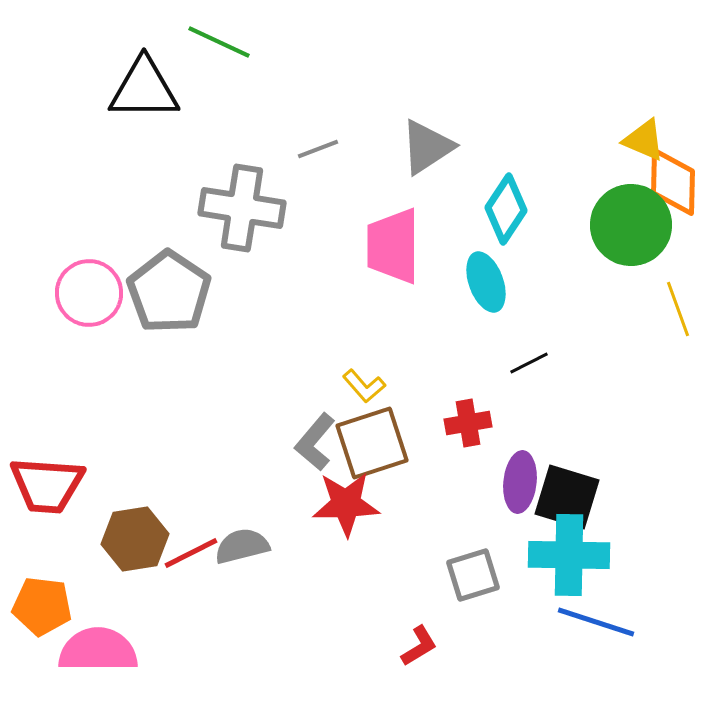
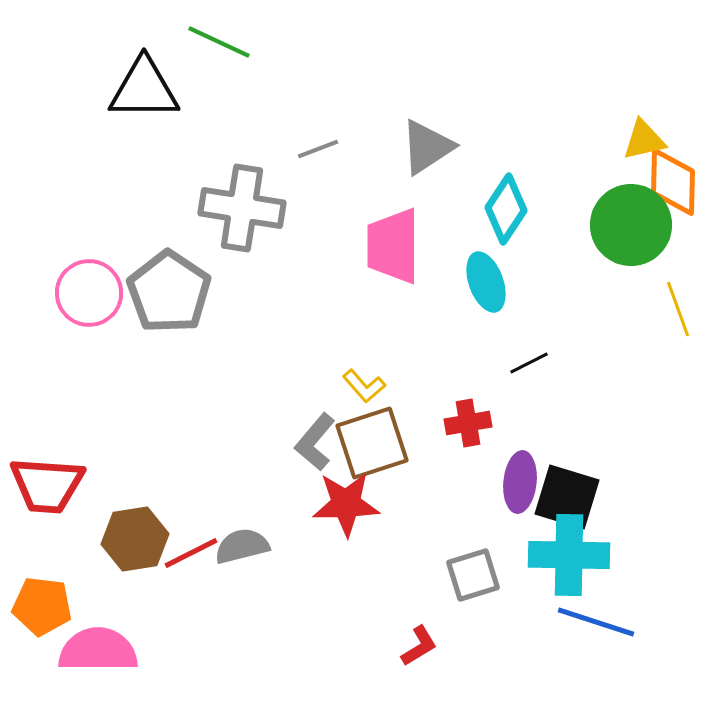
yellow triangle: rotated 36 degrees counterclockwise
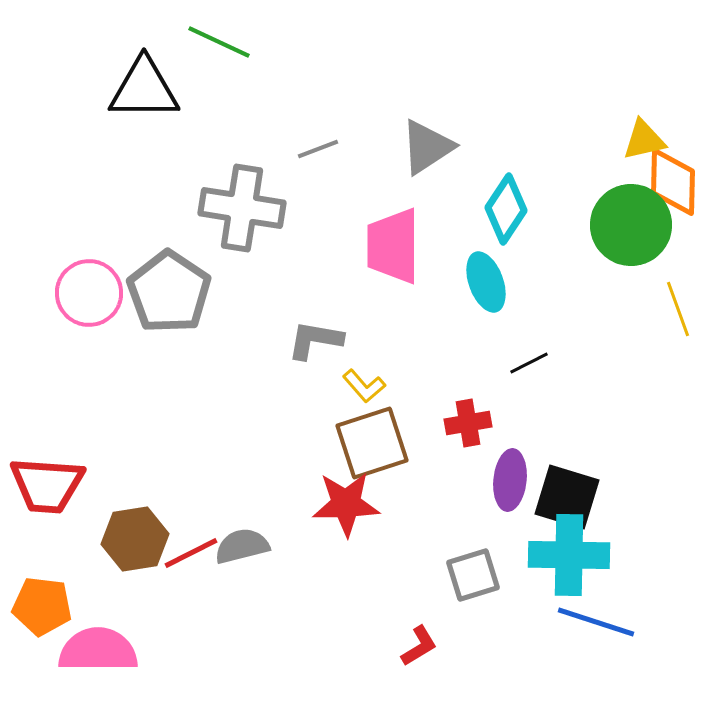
gray L-shape: moved 102 px up; rotated 60 degrees clockwise
purple ellipse: moved 10 px left, 2 px up
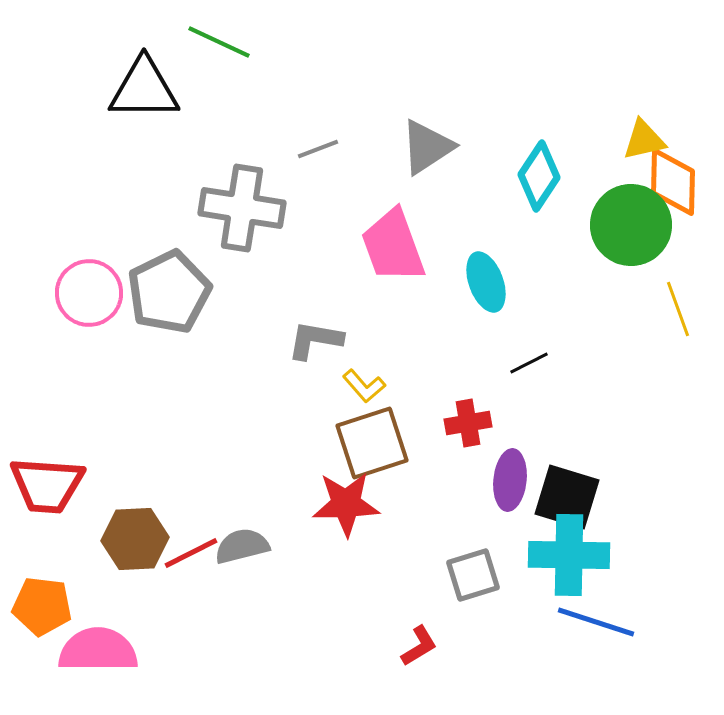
cyan diamond: moved 33 px right, 33 px up
pink trapezoid: rotated 20 degrees counterclockwise
gray pentagon: rotated 12 degrees clockwise
brown hexagon: rotated 6 degrees clockwise
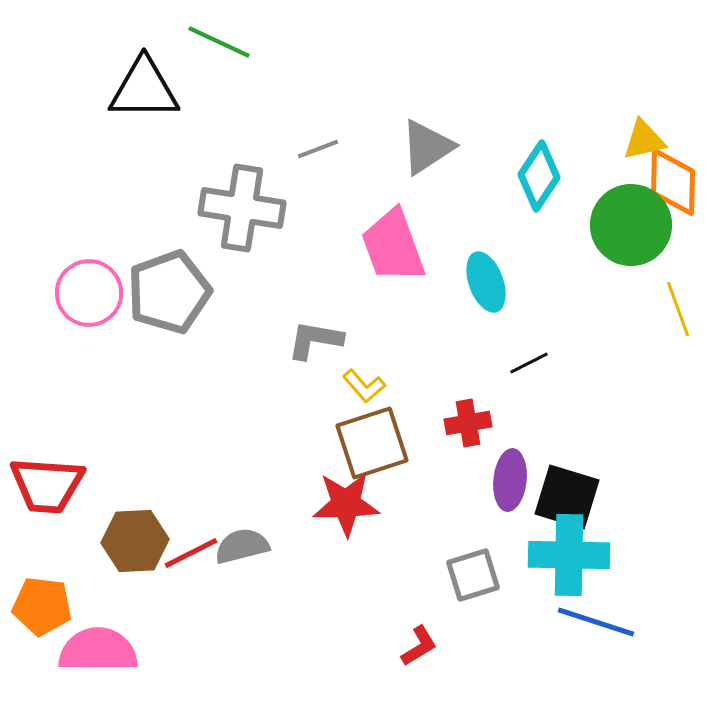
gray pentagon: rotated 6 degrees clockwise
brown hexagon: moved 2 px down
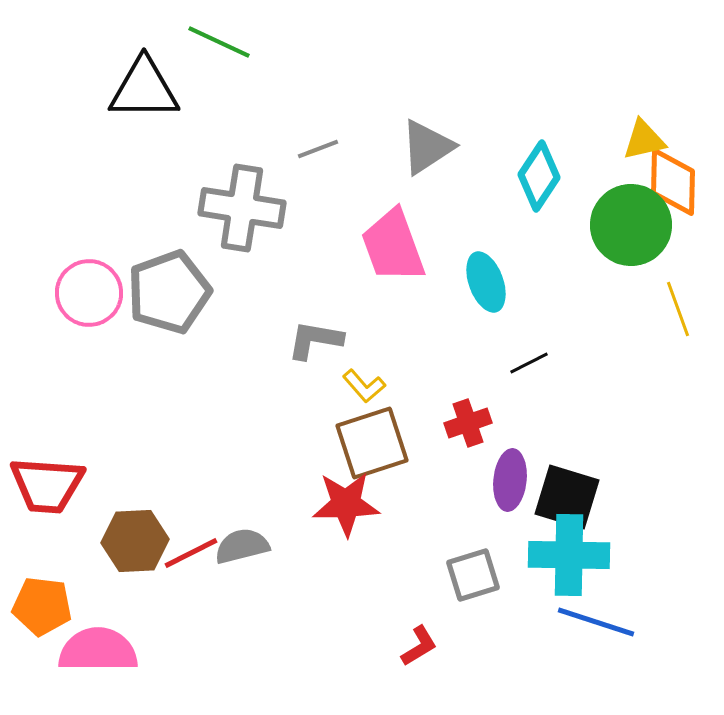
red cross: rotated 9 degrees counterclockwise
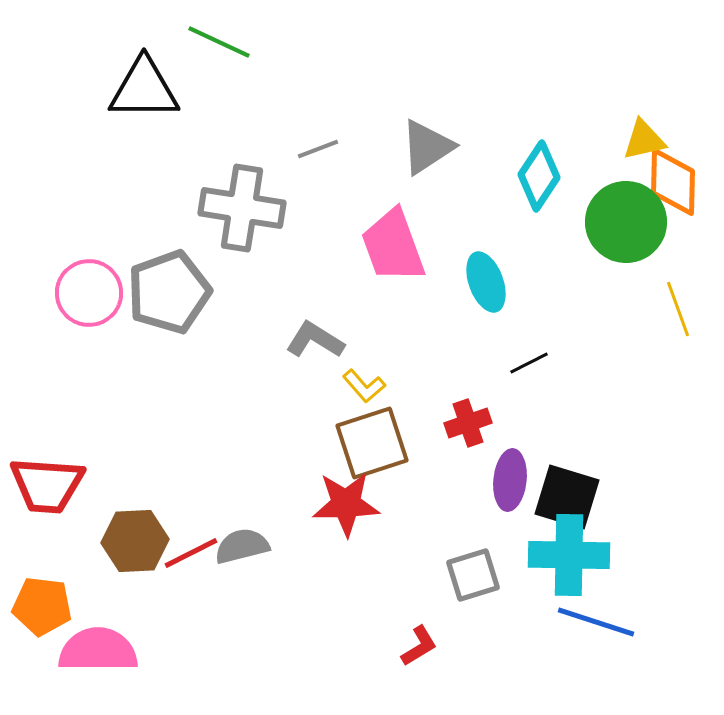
green circle: moved 5 px left, 3 px up
gray L-shape: rotated 22 degrees clockwise
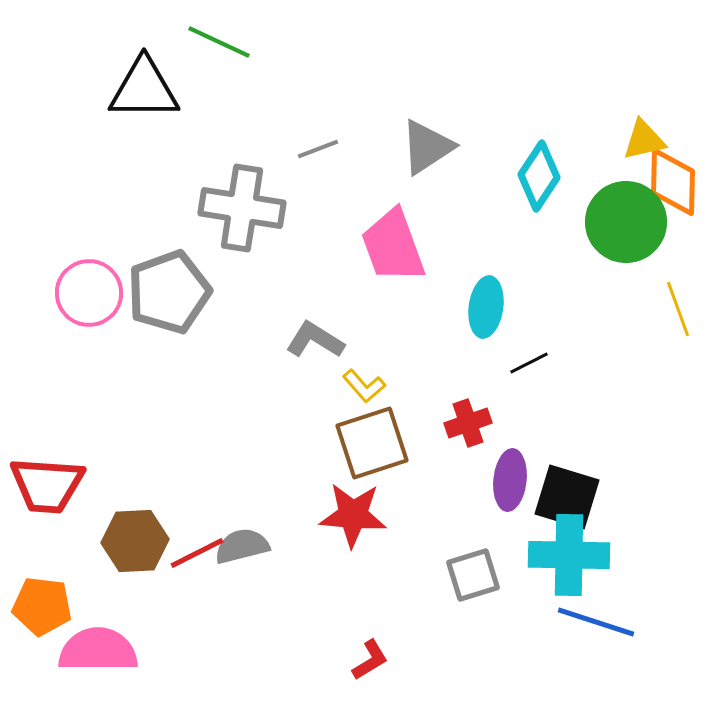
cyan ellipse: moved 25 px down; rotated 28 degrees clockwise
red star: moved 7 px right, 11 px down; rotated 6 degrees clockwise
red line: moved 6 px right
red L-shape: moved 49 px left, 14 px down
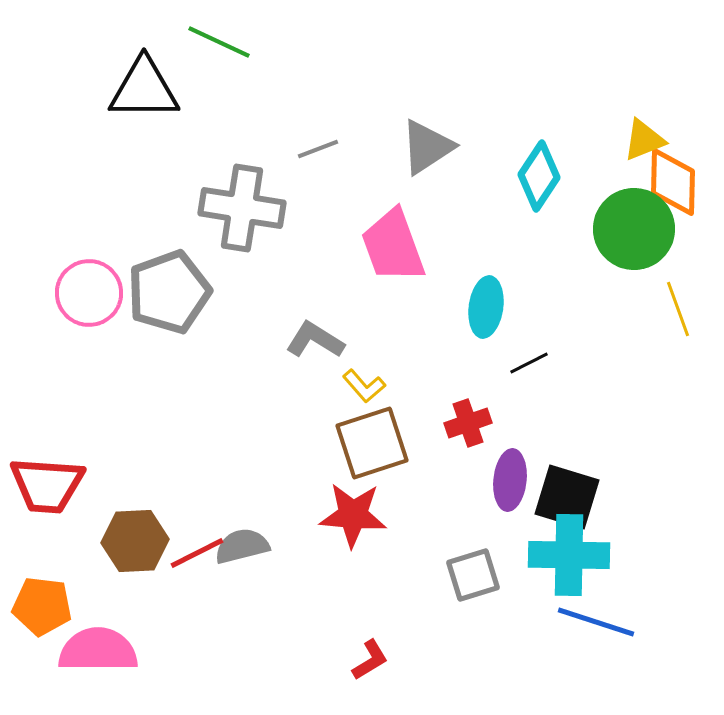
yellow triangle: rotated 9 degrees counterclockwise
green circle: moved 8 px right, 7 px down
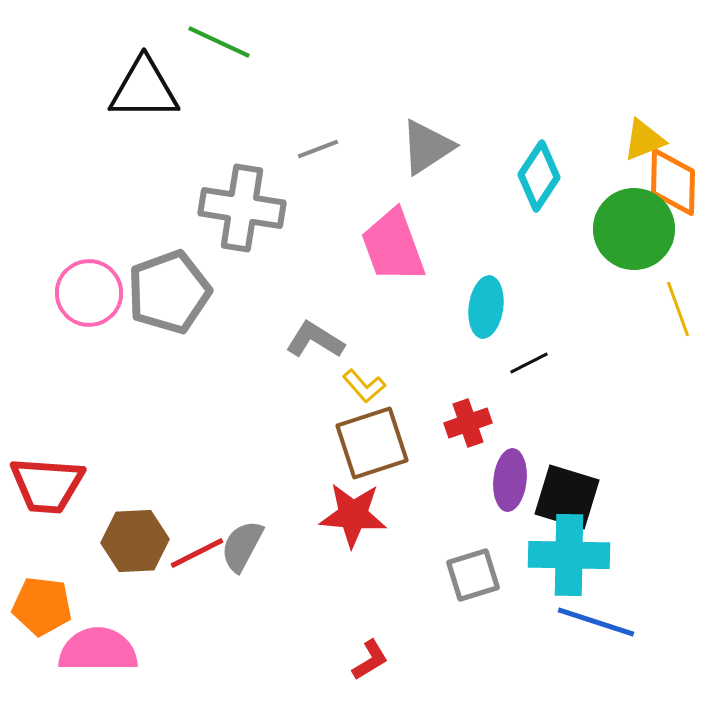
gray semicircle: rotated 48 degrees counterclockwise
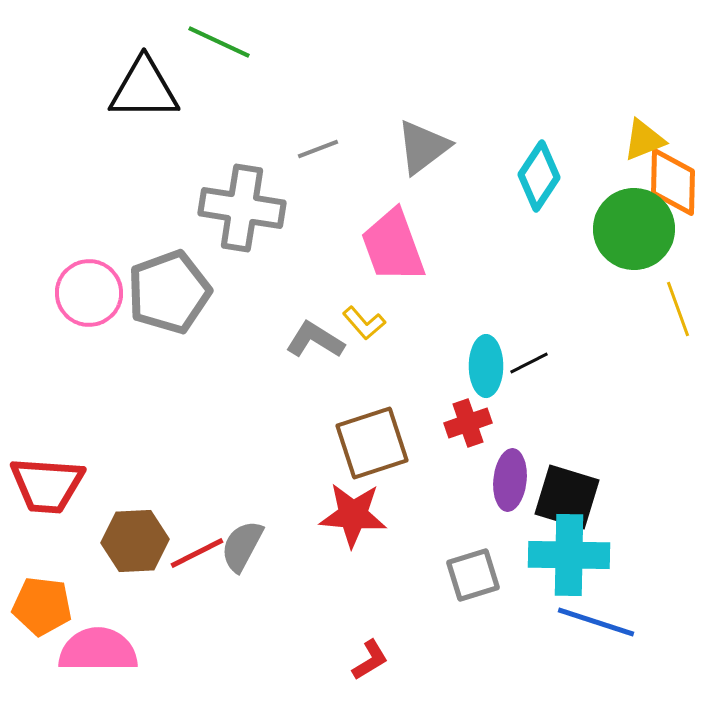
gray triangle: moved 4 px left; rotated 4 degrees counterclockwise
cyan ellipse: moved 59 px down; rotated 8 degrees counterclockwise
yellow L-shape: moved 63 px up
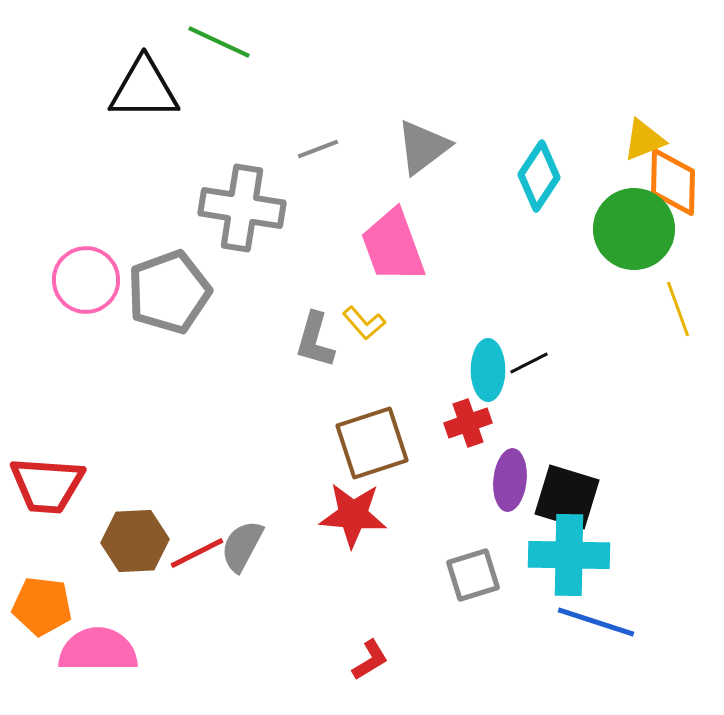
pink circle: moved 3 px left, 13 px up
gray L-shape: rotated 106 degrees counterclockwise
cyan ellipse: moved 2 px right, 4 px down
